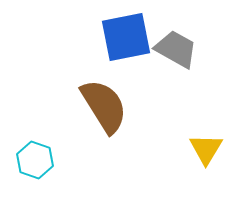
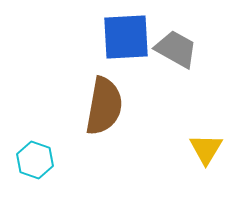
blue square: rotated 8 degrees clockwise
brown semicircle: rotated 42 degrees clockwise
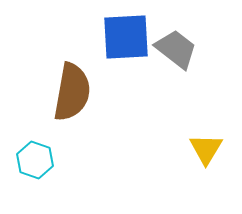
gray trapezoid: rotated 9 degrees clockwise
brown semicircle: moved 32 px left, 14 px up
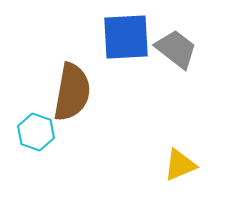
yellow triangle: moved 26 px left, 16 px down; rotated 36 degrees clockwise
cyan hexagon: moved 1 px right, 28 px up
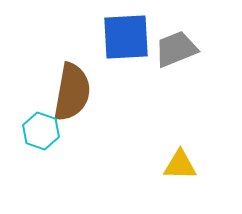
gray trapezoid: rotated 60 degrees counterclockwise
cyan hexagon: moved 5 px right, 1 px up
yellow triangle: rotated 24 degrees clockwise
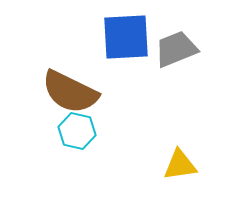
brown semicircle: moved 2 px left; rotated 106 degrees clockwise
cyan hexagon: moved 36 px right; rotated 6 degrees counterclockwise
yellow triangle: rotated 9 degrees counterclockwise
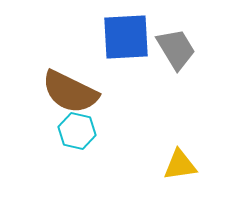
gray trapezoid: rotated 81 degrees clockwise
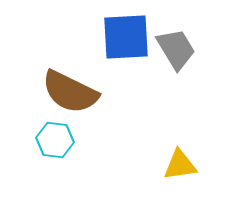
cyan hexagon: moved 22 px left, 9 px down; rotated 6 degrees counterclockwise
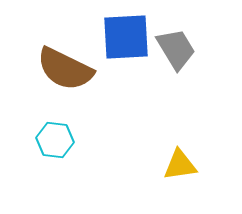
brown semicircle: moved 5 px left, 23 px up
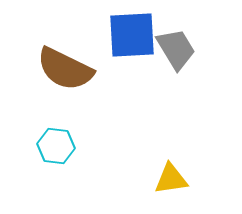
blue square: moved 6 px right, 2 px up
cyan hexagon: moved 1 px right, 6 px down
yellow triangle: moved 9 px left, 14 px down
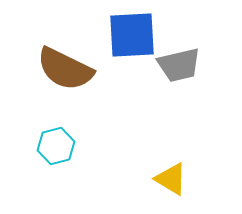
gray trapezoid: moved 3 px right, 16 px down; rotated 108 degrees clockwise
cyan hexagon: rotated 21 degrees counterclockwise
yellow triangle: rotated 39 degrees clockwise
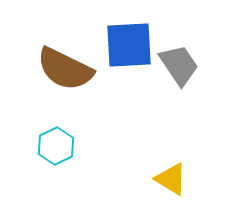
blue square: moved 3 px left, 10 px down
gray trapezoid: rotated 111 degrees counterclockwise
cyan hexagon: rotated 12 degrees counterclockwise
